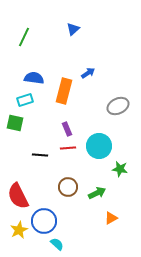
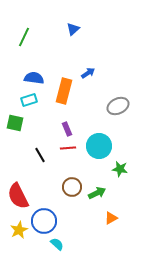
cyan rectangle: moved 4 px right
black line: rotated 56 degrees clockwise
brown circle: moved 4 px right
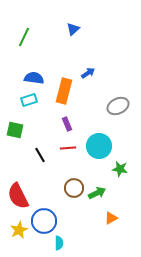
green square: moved 7 px down
purple rectangle: moved 5 px up
brown circle: moved 2 px right, 1 px down
cyan semicircle: moved 2 px right, 1 px up; rotated 48 degrees clockwise
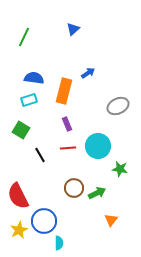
green square: moved 6 px right; rotated 18 degrees clockwise
cyan circle: moved 1 px left
orange triangle: moved 2 px down; rotated 24 degrees counterclockwise
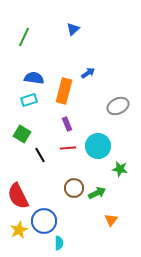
green square: moved 1 px right, 4 px down
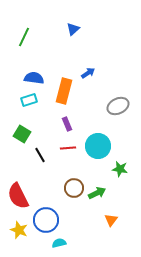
blue circle: moved 2 px right, 1 px up
yellow star: rotated 24 degrees counterclockwise
cyan semicircle: rotated 104 degrees counterclockwise
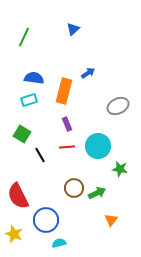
red line: moved 1 px left, 1 px up
yellow star: moved 5 px left, 4 px down
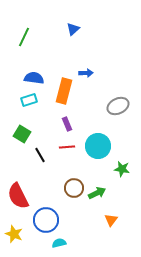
blue arrow: moved 2 px left; rotated 32 degrees clockwise
green star: moved 2 px right
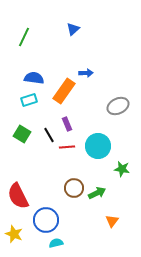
orange rectangle: rotated 20 degrees clockwise
black line: moved 9 px right, 20 px up
orange triangle: moved 1 px right, 1 px down
cyan semicircle: moved 3 px left
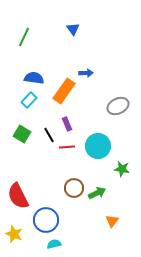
blue triangle: rotated 24 degrees counterclockwise
cyan rectangle: rotated 28 degrees counterclockwise
cyan semicircle: moved 2 px left, 1 px down
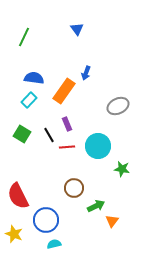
blue triangle: moved 4 px right
blue arrow: rotated 112 degrees clockwise
green arrow: moved 1 px left, 13 px down
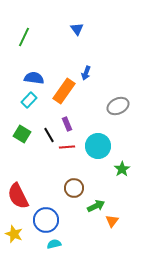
green star: rotated 28 degrees clockwise
